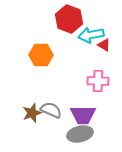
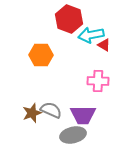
gray ellipse: moved 7 px left, 1 px down
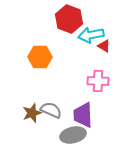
red triangle: moved 1 px down
orange hexagon: moved 1 px left, 2 px down
purple trapezoid: rotated 88 degrees clockwise
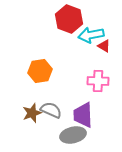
orange hexagon: moved 14 px down; rotated 10 degrees counterclockwise
